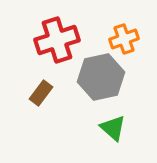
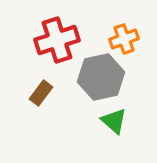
green triangle: moved 1 px right, 7 px up
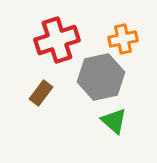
orange cross: moved 1 px left; rotated 8 degrees clockwise
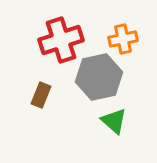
red cross: moved 4 px right
gray hexagon: moved 2 px left
brown rectangle: moved 2 px down; rotated 15 degrees counterclockwise
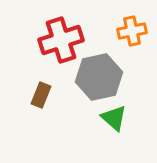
orange cross: moved 9 px right, 8 px up
green triangle: moved 3 px up
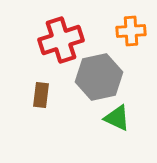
orange cross: moved 1 px left; rotated 8 degrees clockwise
brown rectangle: rotated 15 degrees counterclockwise
green triangle: moved 3 px right; rotated 16 degrees counterclockwise
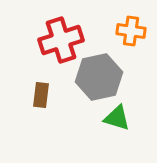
orange cross: rotated 12 degrees clockwise
green triangle: rotated 8 degrees counterclockwise
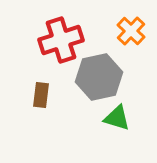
orange cross: rotated 36 degrees clockwise
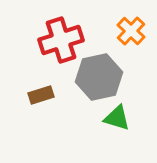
brown rectangle: rotated 65 degrees clockwise
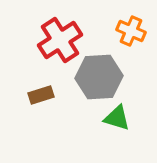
orange cross: rotated 20 degrees counterclockwise
red cross: moved 1 px left; rotated 15 degrees counterclockwise
gray hexagon: rotated 9 degrees clockwise
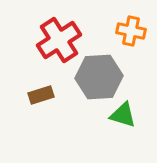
orange cross: rotated 12 degrees counterclockwise
red cross: moved 1 px left
green triangle: moved 6 px right, 3 px up
